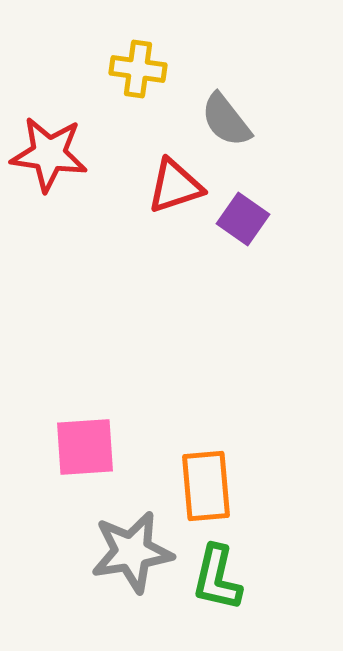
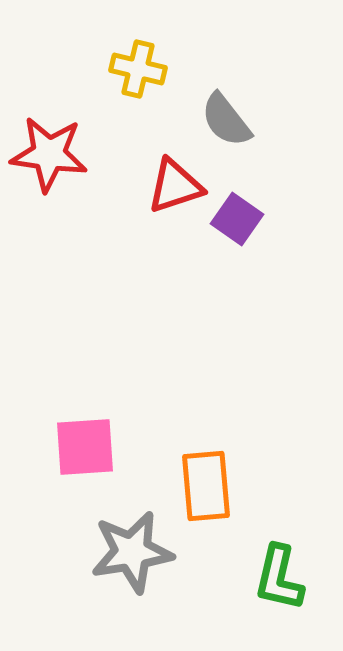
yellow cross: rotated 6 degrees clockwise
purple square: moved 6 px left
green L-shape: moved 62 px right
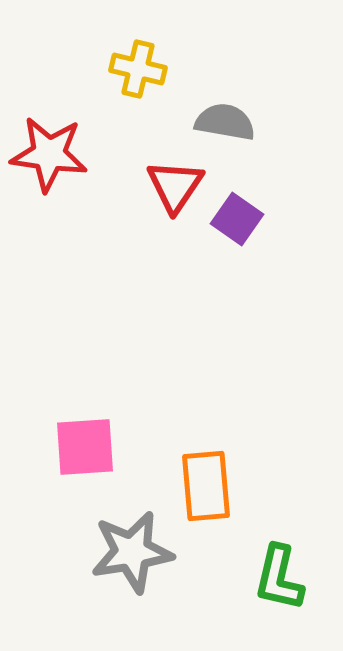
gray semicircle: moved 1 px left, 2 px down; rotated 138 degrees clockwise
red triangle: rotated 38 degrees counterclockwise
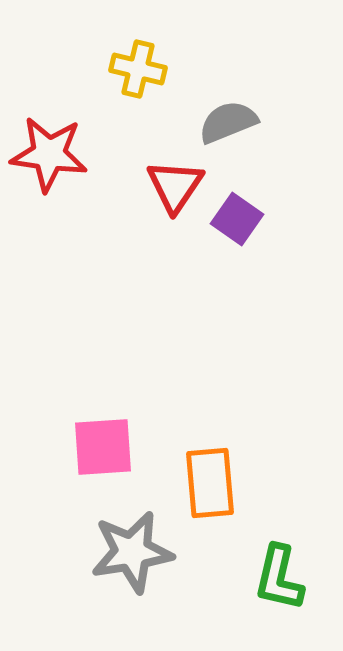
gray semicircle: moved 3 px right; rotated 32 degrees counterclockwise
pink square: moved 18 px right
orange rectangle: moved 4 px right, 3 px up
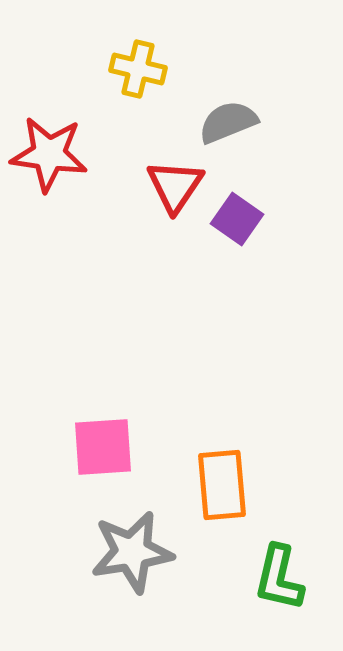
orange rectangle: moved 12 px right, 2 px down
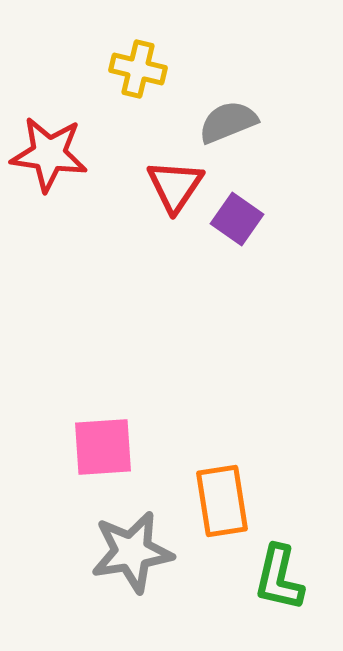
orange rectangle: moved 16 px down; rotated 4 degrees counterclockwise
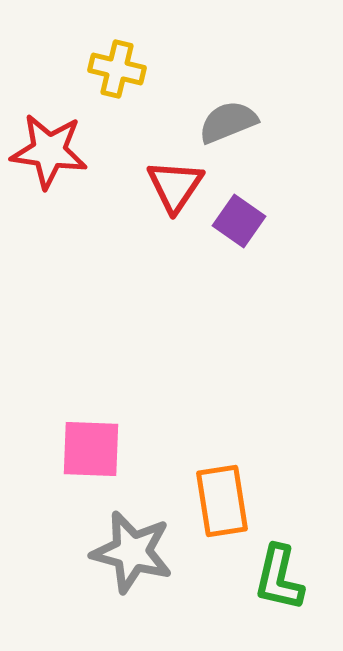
yellow cross: moved 21 px left
red star: moved 3 px up
purple square: moved 2 px right, 2 px down
pink square: moved 12 px left, 2 px down; rotated 6 degrees clockwise
gray star: rotated 24 degrees clockwise
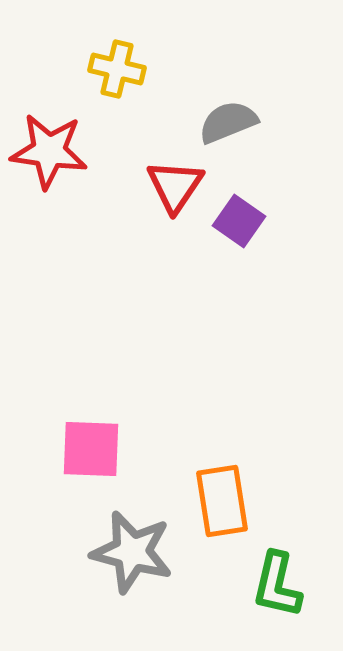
green L-shape: moved 2 px left, 7 px down
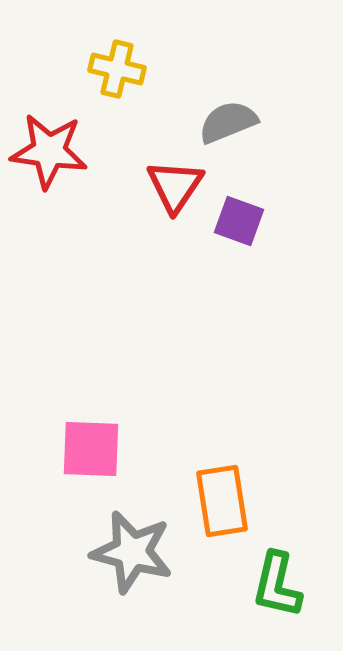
purple square: rotated 15 degrees counterclockwise
